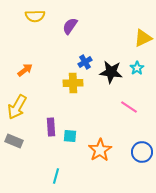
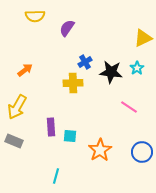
purple semicircle: moved 3 px left, 2 px down
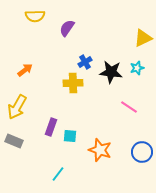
cyan star: rotated 16 degrees clockwise
purple rectangle: rotated 24 degrees clockwise
orange star: rotated 20 degrees counterclockwise
cyan line: moved 2 px right, 2 px up; rotated 21 degrees clockwise
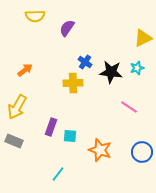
blue cross: rotated 24 degrees counterclockwise
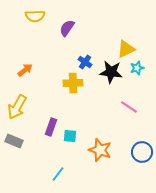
yellow triangle: moved 17 px left, 11 px down
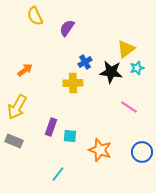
yellow semicircle: rotated 66 degrees clockwise
yellow triangle: rotated 12 degrees counterclockwise
blue cross: rotated 24 degrees clockwise
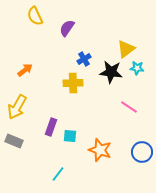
blue cross: moved 1 px left, 3 px up
cyan star: rotated 24 degrees clockwise
